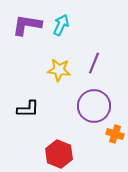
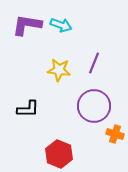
cyan arrow: rotated 85 degrees clockwise
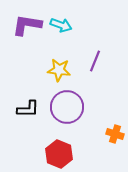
purple line: moved 1 px right, 2 px up
purple circle: moved 27 px left, 1 px down
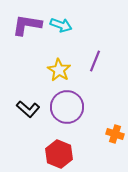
yellow star: rotated 25 degrees clockwise
black L-shape: rotated 40 degrees clockwise
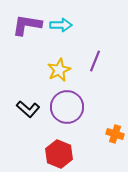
cyan arrow: rotated 20 degrees counterclockwise
yellow star: rotated 15 degrees clockwise
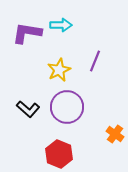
purple L-shape: moved 8 px down
orange cross: rotated 18 degrees clockwise
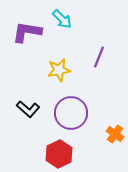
cyan arrow: moved 1 px right, 6 px up; rotated 45 degrees clockwise
purple L-shape: moved 1 px up
purple line: moved 4 px right, 4 px up
yellow star: rotated 15 degrees clockwise
purple circle: moved 4 px right, 6 px down
red hexagon: rotated 12 degrees clockwise
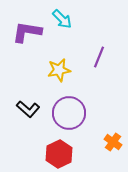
purple circle: moved 2 px left
orange cross: moved 2 px left, 8 px down
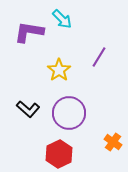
purple L-shape: moved 2 px right
purple line: rotated 10 degrees clockwise
yellow star: rotated 25 degrees counterclockwise
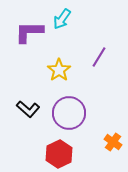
cyan arrow: rotated 80 degrees clockwise
purple L-shape: rotated 8 degrees counterclockwise
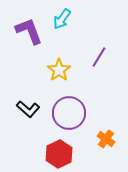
purple L-shape: moved 1 px up; rotated 68 degrees clockwise
orange cross: moved 7 px left, 3 px up
